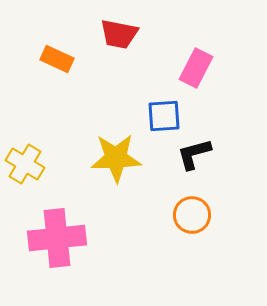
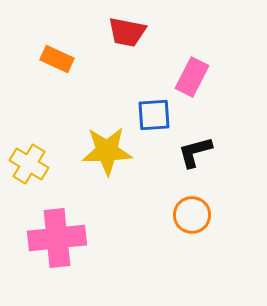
red trapezoid: moved 8 px right, 2 px up
pink rectangle: moved 4 px left, 9 px down
blue square: moved 10 px left, 1 px up
black L-shape: moved 1 px right, 2 px up
yellow star: moved 9 px left, 7 px up
yellow cross: moved 4 px right
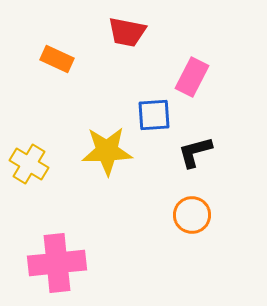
pink cross: moved 25 px down
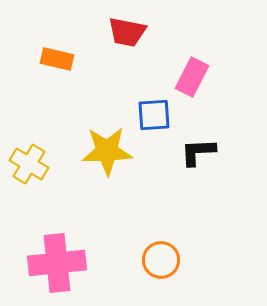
orange rectangle: rotated 12 degrees counterclockwise
black L-shape: moved 3 px right; rotated 12 degrees clockwise
orange circle: moved 31 px left, 45 px down
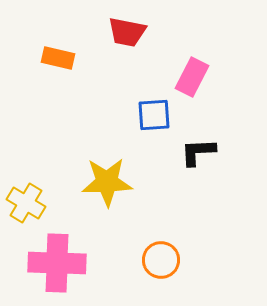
orange rectangle: moved 1 px right, 1 px up
yellow star: moved 31 px down
yellow cross: moved 3 px left, 39 px down
pink cross: rotated 8 degrees clockwise
